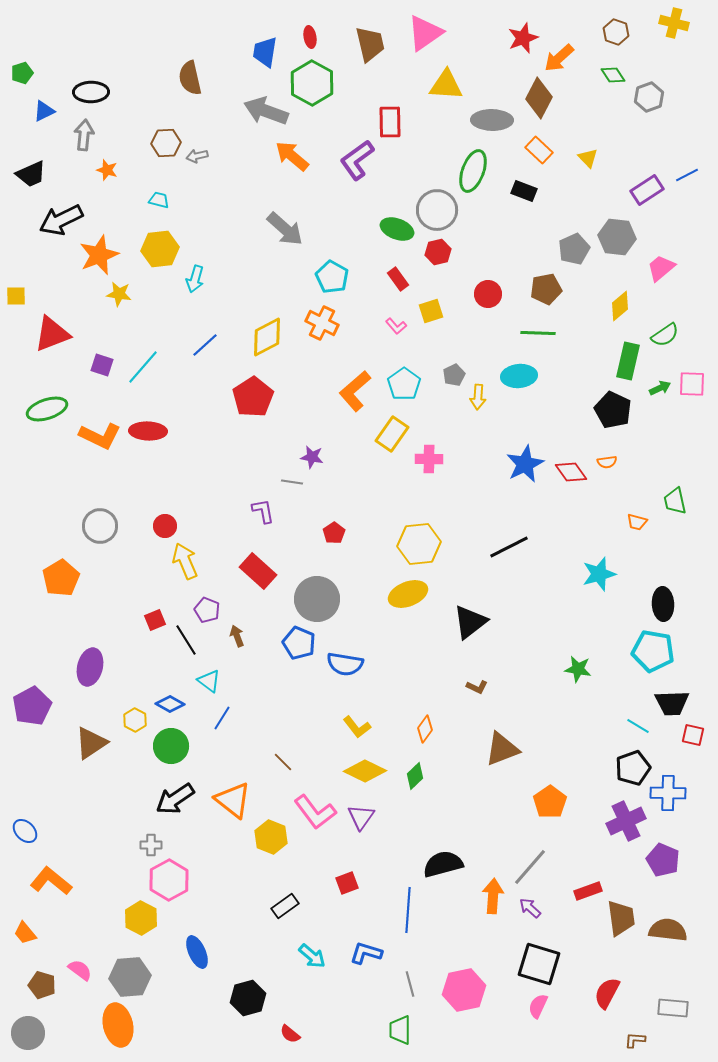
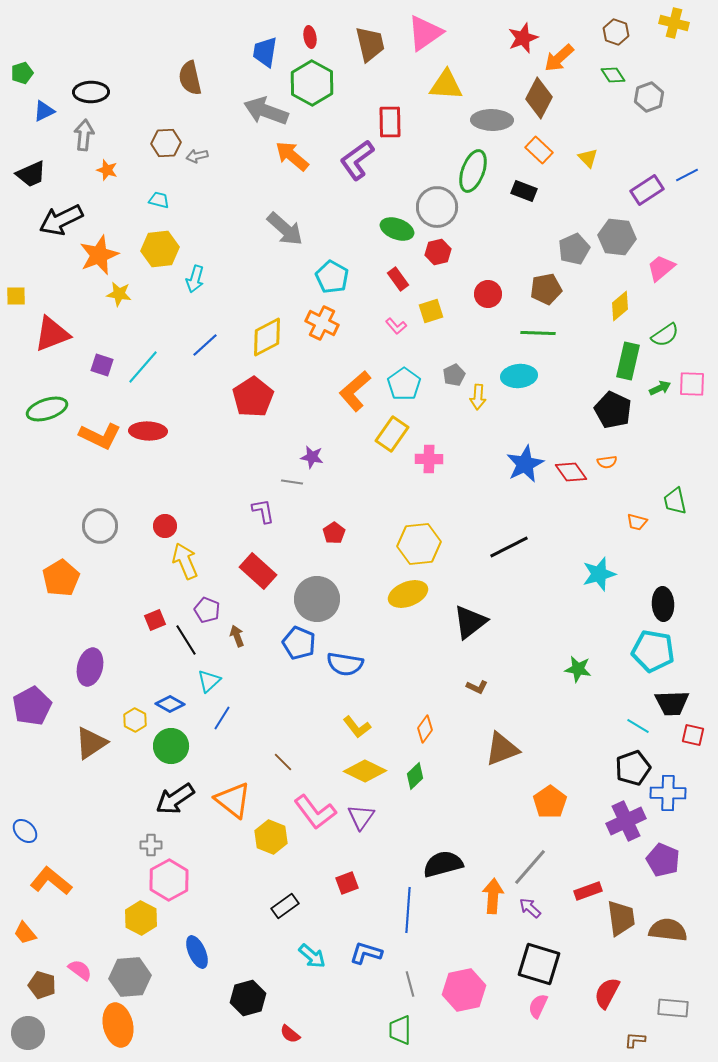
gray circle at (437, 210): moved 3 px up
cyan triangle at (209, 681): rotated 40 degrees clockwise
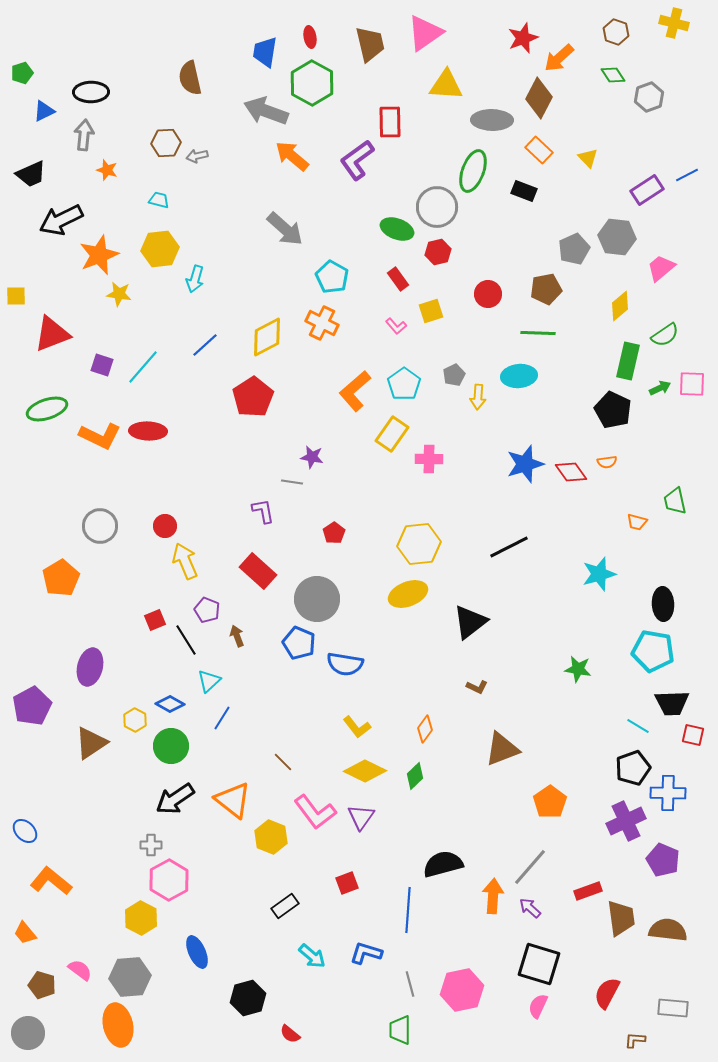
blue star at (525, 464): rotated 9 degrees clockwise
pink hexagon at (464, 990): moved 2 px left
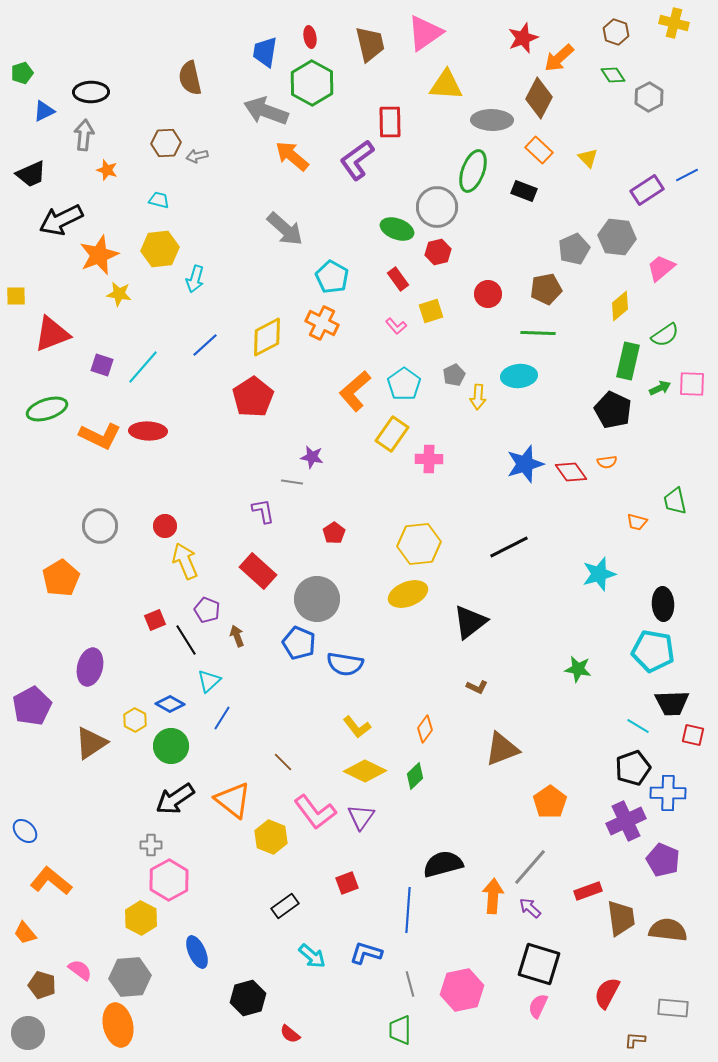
gray hexagon at (649, 97): rotated 8 degrees counterclockwise
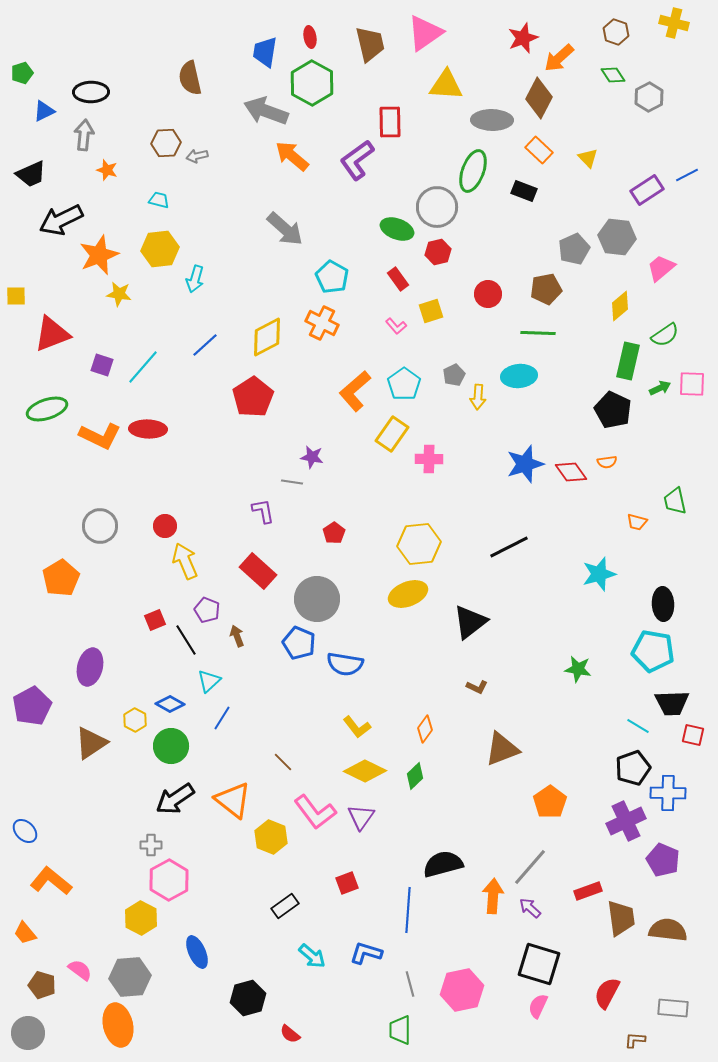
red ellipse at (148, 431): moved 2 px up
